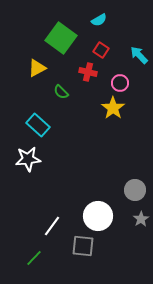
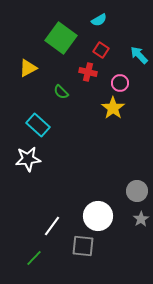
yellow triangle: moved 9 px left
gray circle: moved 2 px right, 1 px down
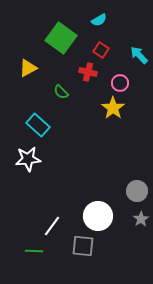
green line: moved 7 px up; rotated 48 degrees clockwise
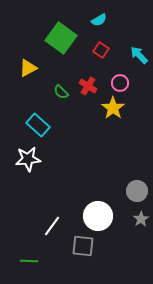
red cross: moved 14 px down; rotated 18 degrees clockwise
green line: moved 5 px left, 10 px down
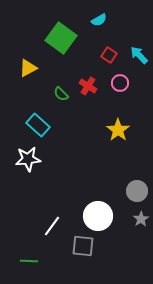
red square: moved 8 px right, 5 px down
green semicircle: moved 2 px down
yellow star: moved 5 px right, 22 px down
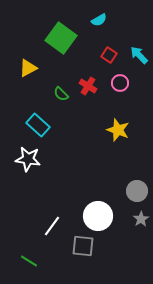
yellow star: rotated 15 degrees counterclockwise
white star: rotated 15 degrees clockwise
green line: rotated 30 degrees clockwise
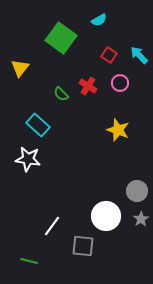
yellow triangle: moved 8 px left; rotated 24 degrees counterclockwise
white circle: moved 8 px right
green line: rotated 18 degrees counterclockwise
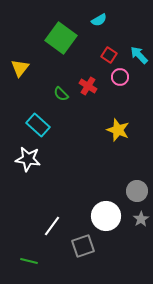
pink circle: moved 6 px up
gray square: rotated 25 degrees counterclockwise
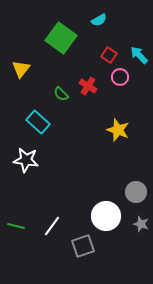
yellow triangle: moved 1 px right, 1 px down
cyan rectangle: moved 3 px up
white star: moved 2 px left, 1 px down
gray circle: moved 1 px left, 1 px down
gray star: moved 5 px down; rotated 21 degrees counterclockwise
green line: moved 13 px left, 35 px up
